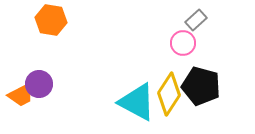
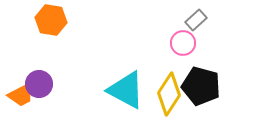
cyan triangle: moved 11 px left, 12 px up
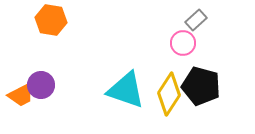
purple circle: moved 2 px right, 1 px down
cyan triangle: rotated 9 degrees counterclockwise
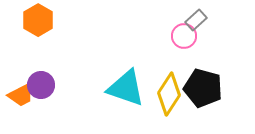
orange hexagon: moved 13 px left; rotated 20 degrees clockwise
pink circle: moved 1 px right, 7 px up
black pentagon: moved 2 px right, 2 px down
cyan triangle: moved 2 px up
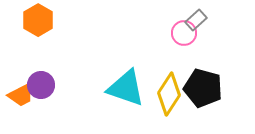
pink circle: moved 3 px up
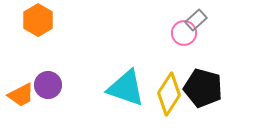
purple circle: moved 7 px right
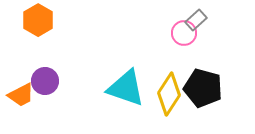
purple circle: moved 3 px left, 4 px up
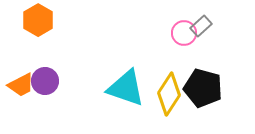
gray rectangle: moved 5 px right, 6 px down
orange trapezoid: moved 10 px up
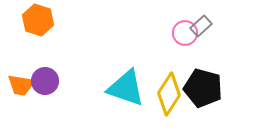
orange hexagon: rotated 12 degrees counterclockwise
pink circle: moved 1 px right
orange trapezoid: rotated 36 degrees clockwise
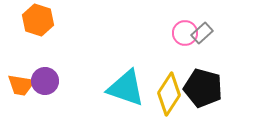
gray rectangle: moved 1 px right, 7 px down
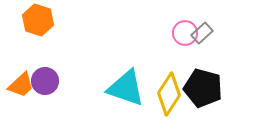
orange trapezoid: rotated 52 degrees counterclockwise
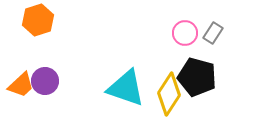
orange hexagon: rotated 24 degrees clockwise
gray rectangle: moved 11 px right; rotated 15 degrees counterclockwise
black pentagon: moved 6 px left, 11 px up
